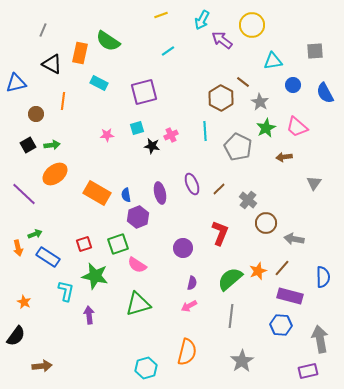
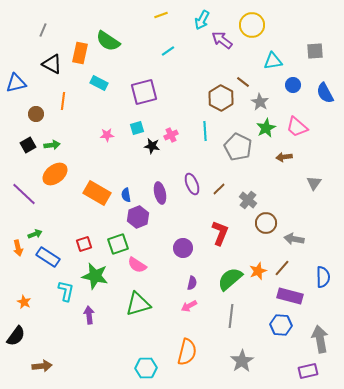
cyan hexagon at (146, 368): rotated 15 degrees clockwise
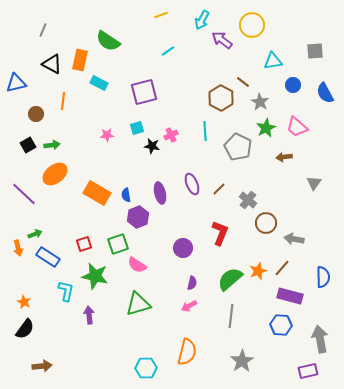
orange rectangle at (80, 53): moved 7 px down
black semicircle at (16, 336): moved 9 px right, 7 px up
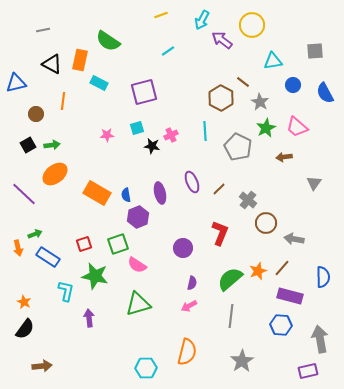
gray line at (43, 30): rotated 56 degrees clockwise
purple ellipse at (192, 184): moved 2 px up
purple arrow at (89, 315): moved 3 px down
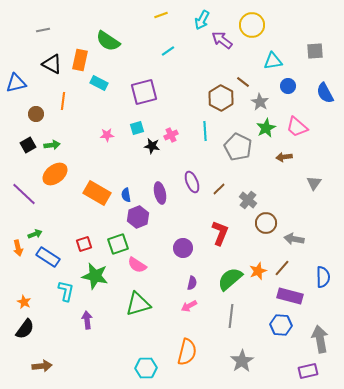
blue circle at (293, 85): moved 5 px left, 1 px down
purple arrow at (89, 318): moved 2 px left, 2 px down
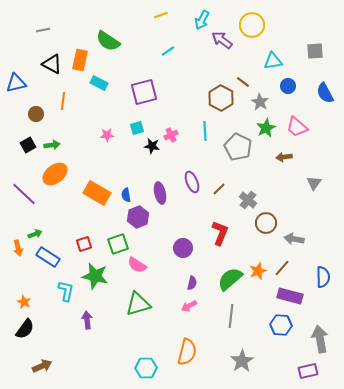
brown arrow at (42, 366): rotated 18 degrees counterclockwise
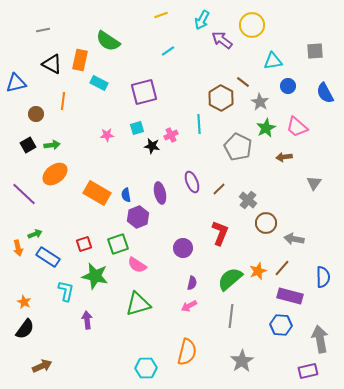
cyan line at (205, 131): moved 6 px left, 7 px up
